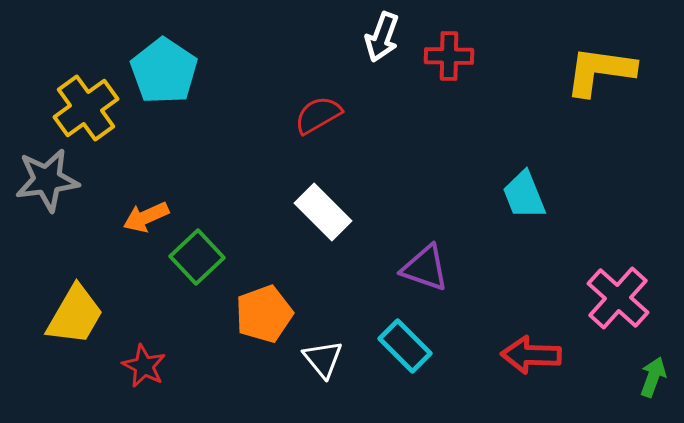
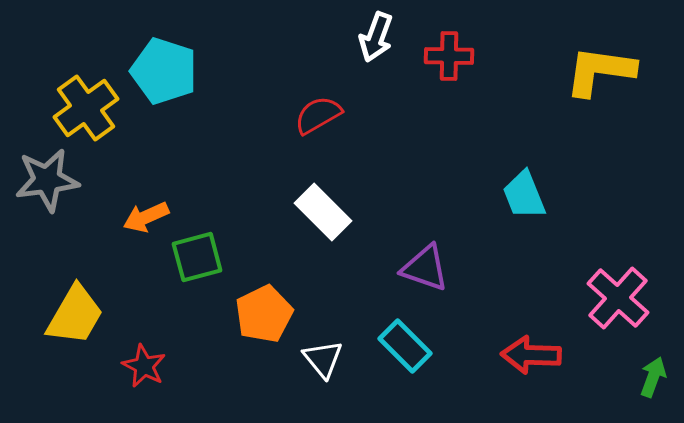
white arrow: moved 6 px left
cyan pentagon: rotated 16 degrees counterclockwise
green square: rotated 28 degrees clockwise
orange pentagon: rotated 6 degrees counterclockwise
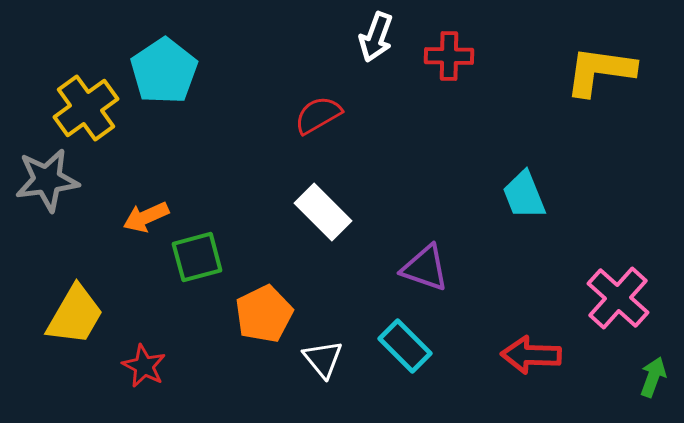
cyan pentagon: rotated 20 degrees clockwise
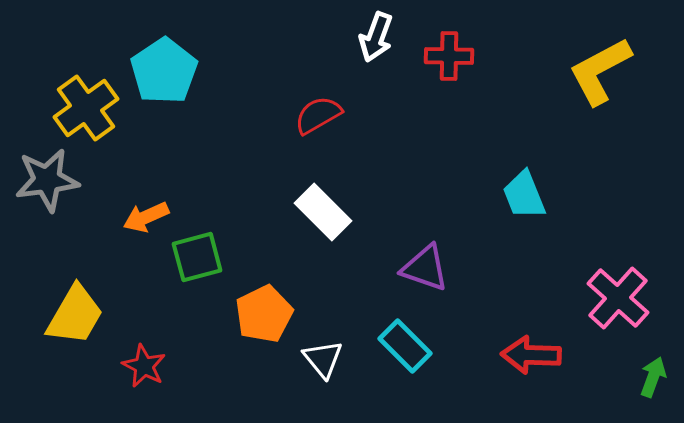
yellow L-shape: rotated 36 degrees counterclockwise
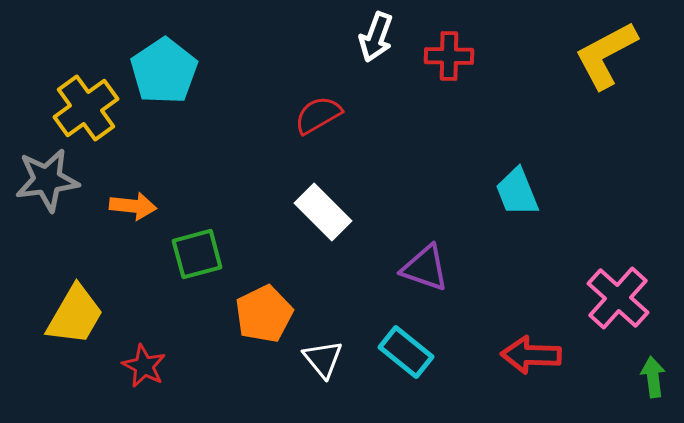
yellow L-shape: moved 6 px right, 16 px up
cyan trapezoid: moved 7 px left, 3 px up
orange arrow: moved 13 px left, 11 px up; rotated 150 degrees counterclockwise
green square: moved 3 px up
cyan rectangle: moved 1 px right, 6 px down; rotated 6 degrees counterclockwise
green arrow: rotated 27 degrees counterclockwise
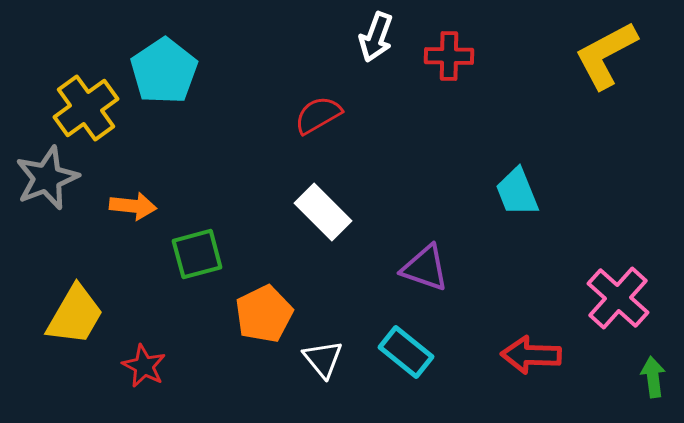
gray star: moved 2 px up; rotated 14 degrees counterclockwise
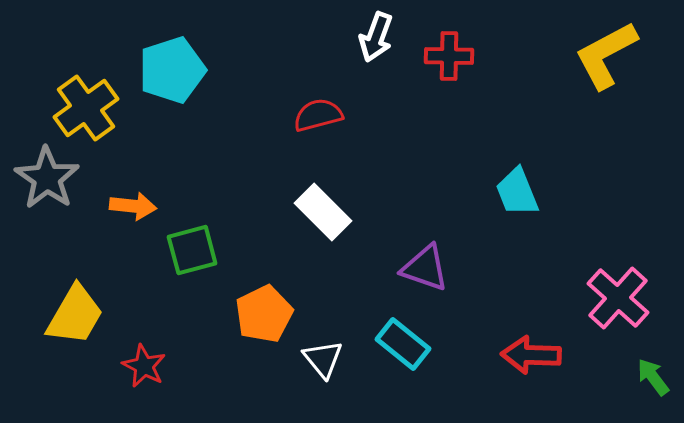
cyan pentagon: moved 8 px right, 1 px up; rotated 16 degrees clockwise
red semicircle: rotated 15 degrees clockwise
gray star: rotated 16 degrees counterclockwise
green square: moved 5 px left, 4 px up
cyan rectangle: moved 3 px left, 8 px up
green arrow: rotated 30 degrees counterclockwise
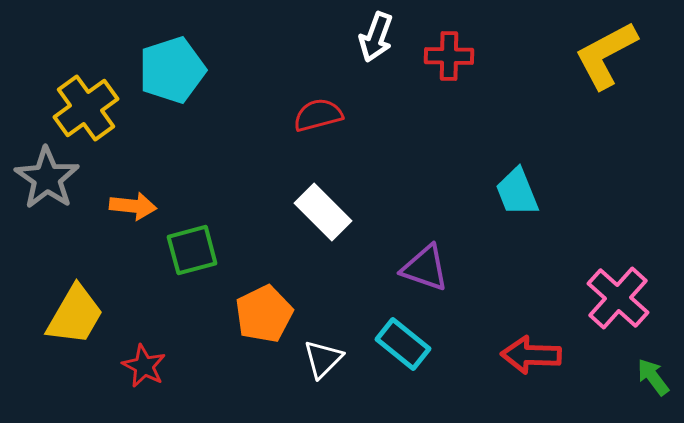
white triangle: rotated 24 degrees clockwise
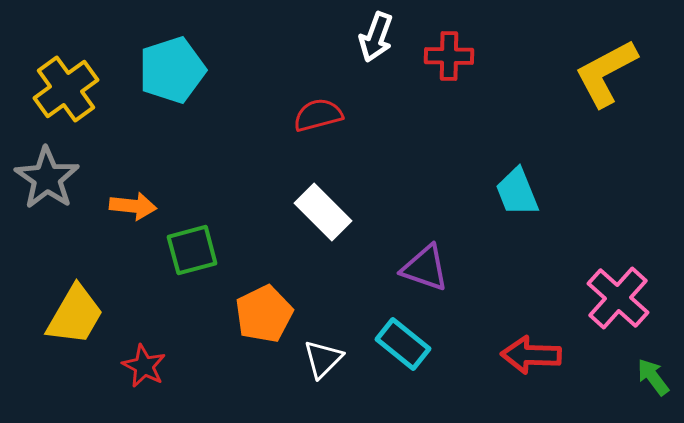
yellow L-shape: moved 18 px down
yellow cross: moved 20 px left, 19 px up
